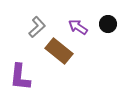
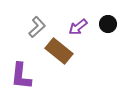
purple arrow: rotated 72 degrees counterclockwise
purple L-shape: moved 1 px right, 1 px up
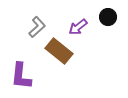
black circle: moved 7 px up
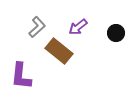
black circle: moved 8 px right, 16 px down
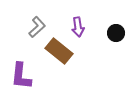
purple arrow: rotated 60 degrees counterclockwise
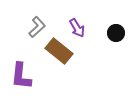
purple arrow: moved 1 px left, 1 px down; rotated 24 degrees counterclockwise
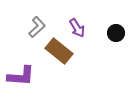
purple L-shape: rotated 92 degrees counterclockwise
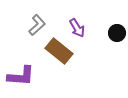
gray L-shape: moved 2 px up
black circle: moved 1 px right
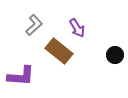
gray L-shape: moved 3 px left
black circle: moved 2 px left, 22 px down
